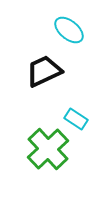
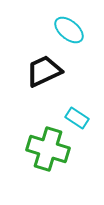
cyan rectangle: moved 1 px right, 1 px up
green cross: rotated 30 degrees counterclockwise
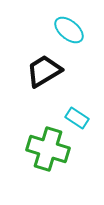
black trapezoid: rotated 6 degrees counterclockwise
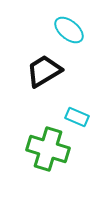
cyan rectangle: moved 1 px up; rotated 10 degrees counterclockwise
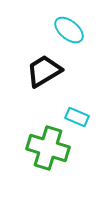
green cross: moved 1 px up
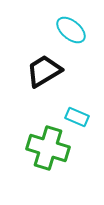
cyan ellipse: moved 2 px right
